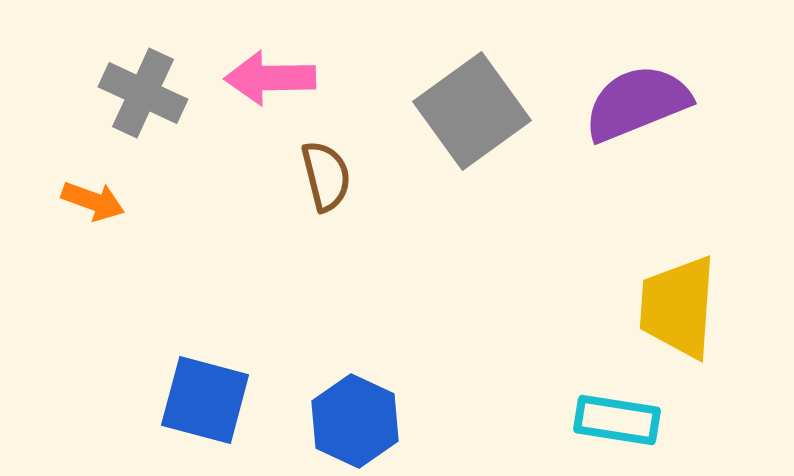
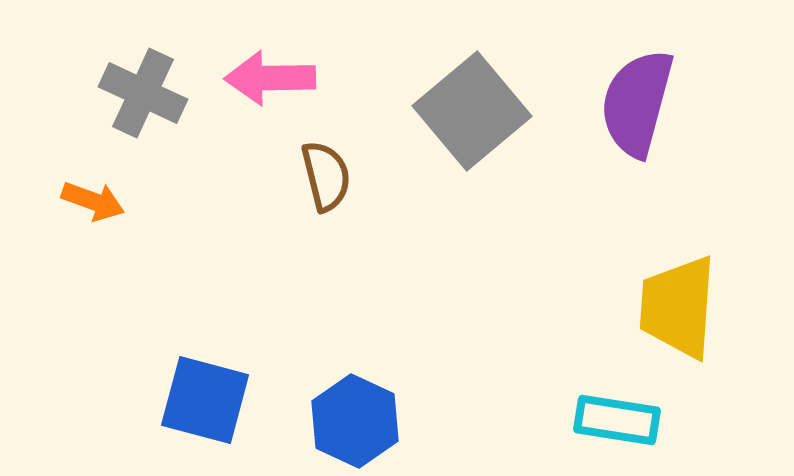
purple semicircle: rotated 53 degrees counterclockwise
gray square: rotated 4 degrees counterclockwise
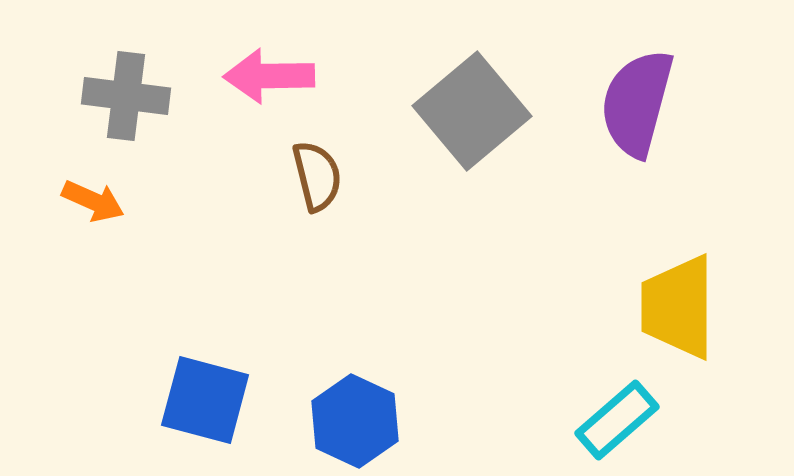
pink arrow: moved 1 px left, 2 px up
gray cross: moved 17 px left, 3 px down; rotated 18 degrees counterclockwise
brown semicircle: moved 9 px left
orange arrow: rotated 4 degrees clockwise
yellow trapezoid: rotated 4 degrees counterclockwise
cyan rectangle: rotated 50 degrees counterclockwise
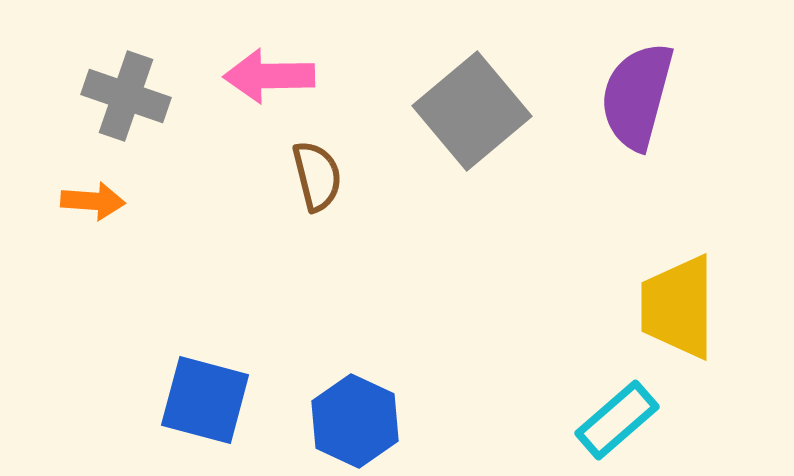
gray cross: rotated 12 degrees clockwise
purple semicircle: moved 7 px up
orange arrow: rotated 20 degrees counterclockwise
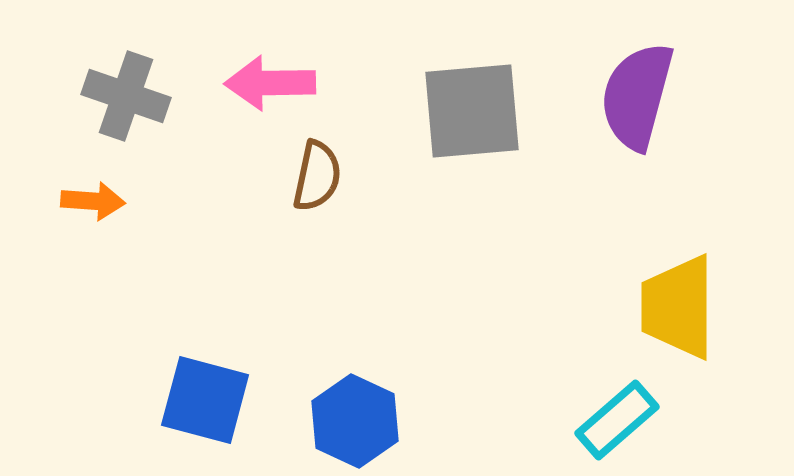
pink arrow: moved 1 px right, 7 px down
gray square: rotated 35 degrees clockwise
brown semicircle: rotated 26 degrees clockwise
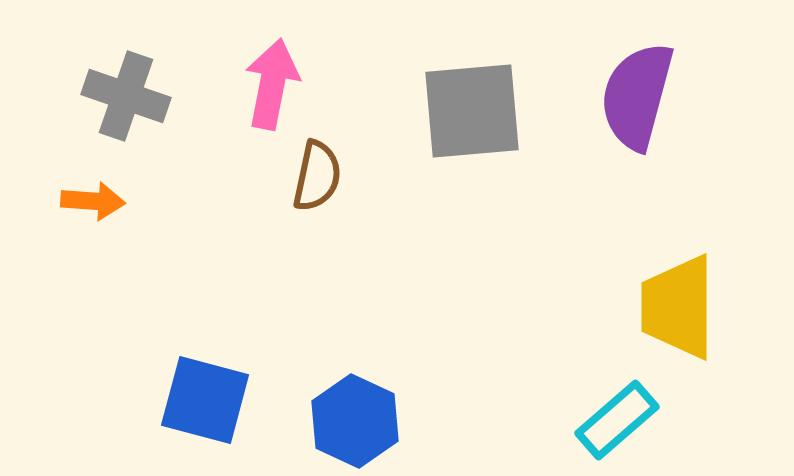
pink arrow: moved 2 px right, 1 px down; rotated 102 degrees clockwise
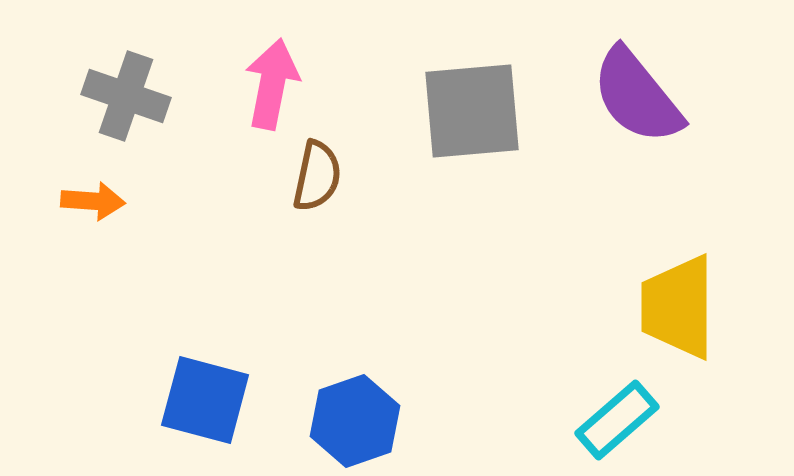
purple semicircle: rotated 54 degrees counterclockwise
blue hexagon: rotated 16 degrees clockwise
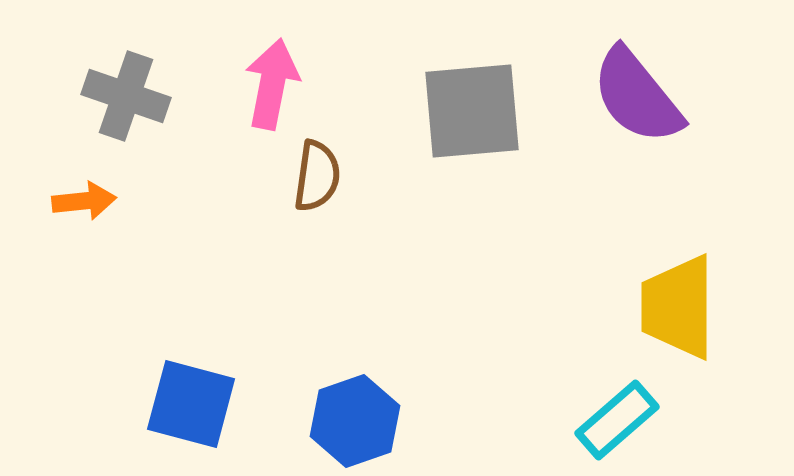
brown semicircle: rotated 4 degrees counterclockwise
orange arrow: moved 9 px left; rotated 10 degrees counterclockwise
blue square: moved 14 px left, 4 px down
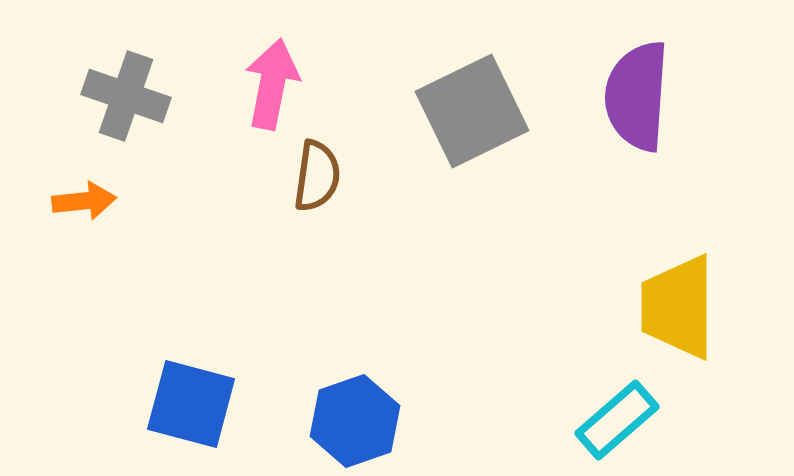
purple semicircle: rotated 43 degrees clockwise
gray square: rotated 21 degrees counterclockwise
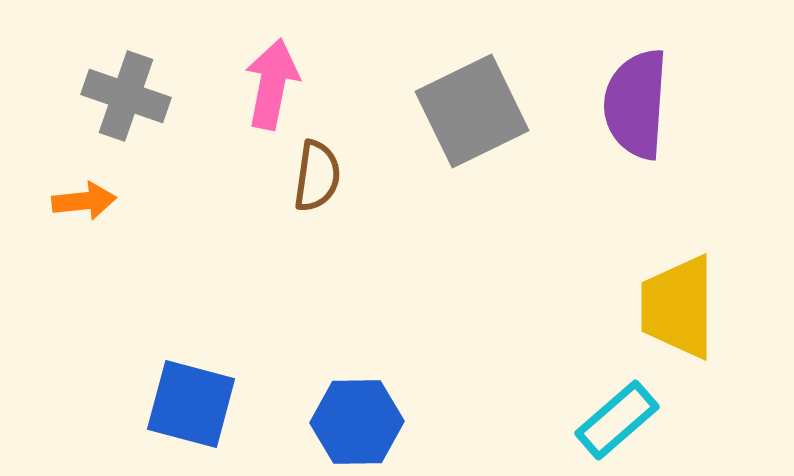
purple semicircle: moved 1 px left, 8 px down
blue hexagon: moved 2 px right, 1 px down; rotated 18 degrees clockwise
